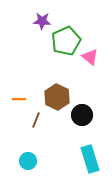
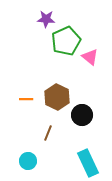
purple star: moved 4 px right, 2 px up
orange line: moved 7 px right
brown line: moved 12 px right, 13 px down
cyan rectangle: moved 2 px left, 4 px down; rotated 8 degrees counterclockwise
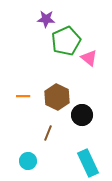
pink triangle: moved 1 px left, 1 px down
orange line: moved 3 px left, 3 px up
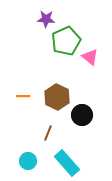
pink triangle: moved 1 px right, 1 px up
cyan rectangle: moved 21 px left; rotated 16 degrees counterclockwise
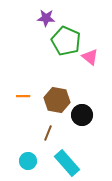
purple star: moved 1 px up
green pentagon: rotated 24 degrees counterclockwise
brown hexagon: moved 3 px down; rotated 15 degrees counterclockwise
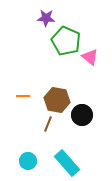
brown line: moved 9 px up
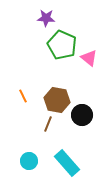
green pentagon: moved 4 px left, 4 px down
pink triangle: moved 1 px left, 1 px down
orange line: rotated 64 degrees clockwise
cyan circle: moved 1 px right
